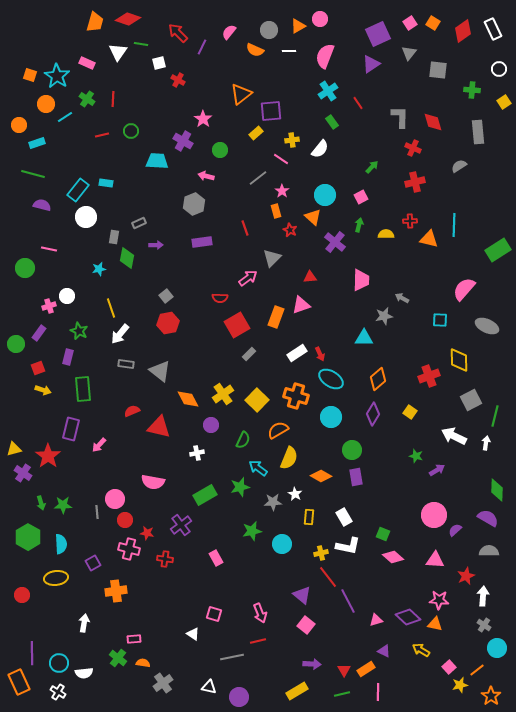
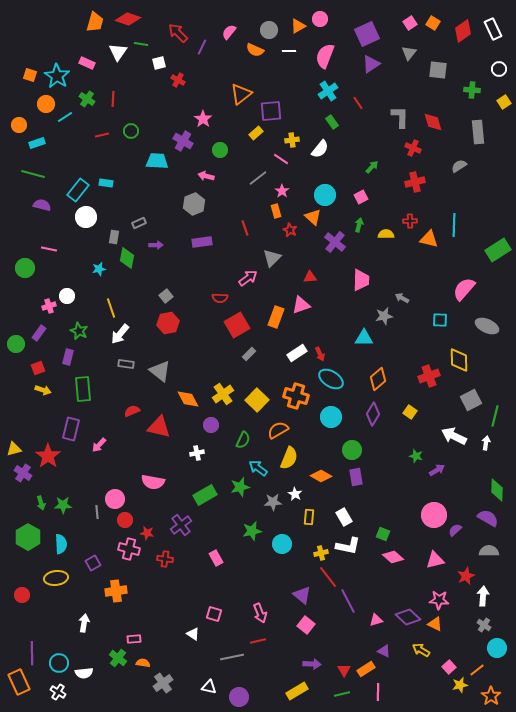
purple square at (378, 34): moved 11 px left
pink triangle at (435, 560): rotated 18 degrees counterclockwise
orange triangle at (435, 624): rotated 14 degrees clockwise
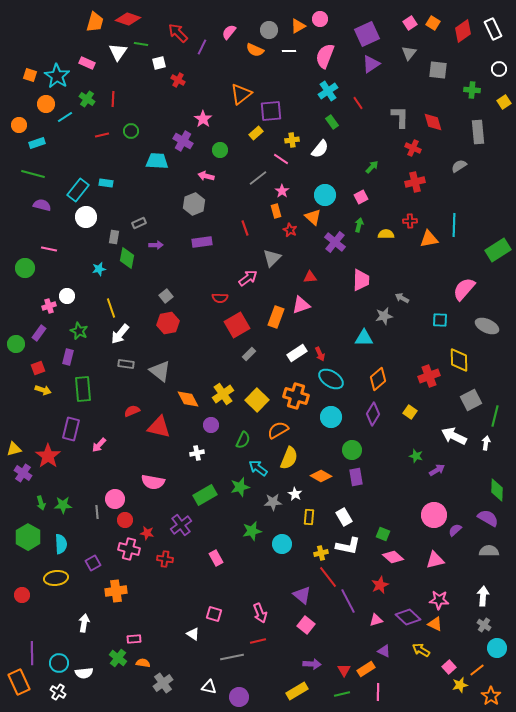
orange triangle at (429, 239): rotated 24 degrees counterclockwise
red star at (466, 576): moved 86 px left, 9 px down
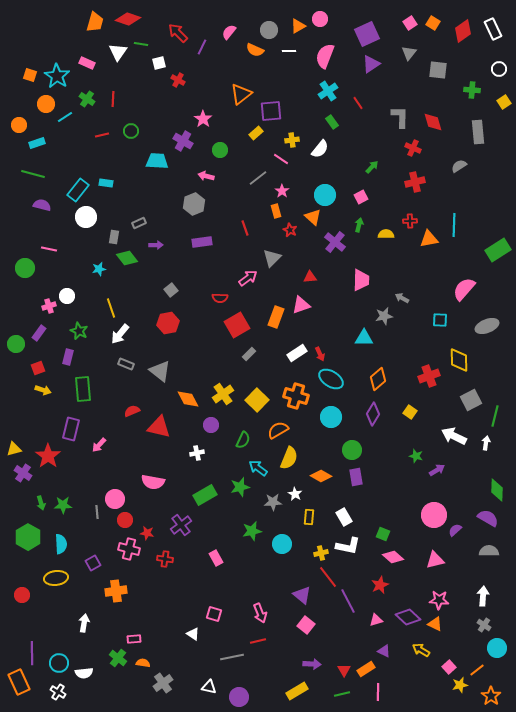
green diamond at (127, 258): rotated 50 degrees counterclockwise
gray square at (166, 296): moved 5 px right, 6 px up
gray ellipse at (487, 326): rotated 45 degrees counterclockwise
gray rectangle at (126, 364): rotated 14 degrees clockwise
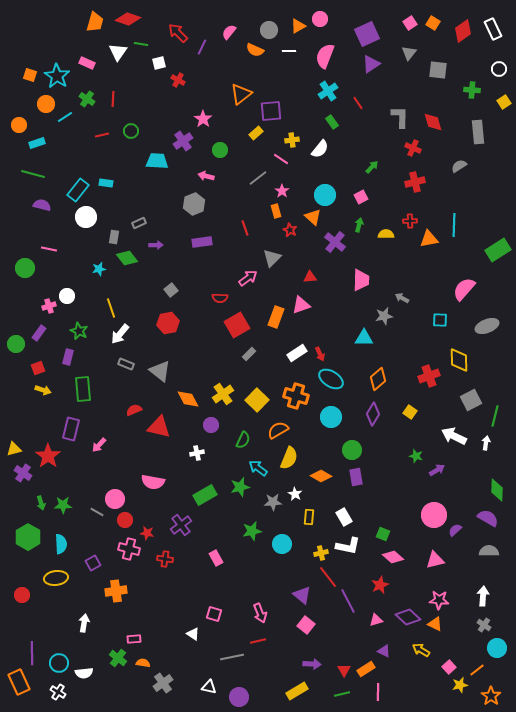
purple cross at (183, 141): rotated 24 degrees clockwise
red semicircle at (132, 411): moved 2 px right, 1 px up
gray line at (97, 512): rotated 56 degrees counterclockwise
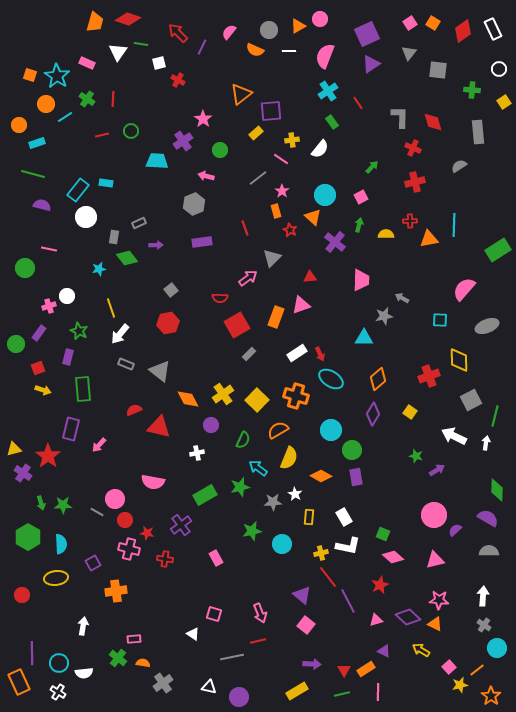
cyan circle at (331, 417): moved 13 px down
white arrow at (84, 623): moved 1 px left, 3 px down
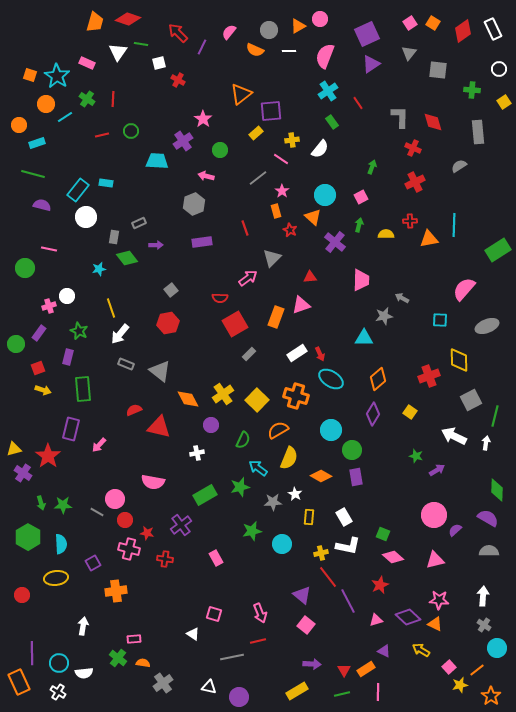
green arrow at (372, 167): rotated 24 degrees counterclockwise
red cross at (415, 182): rotated 12 degrees counterclockwise
red square at (237, 325): moved 2 px left, 1 px up
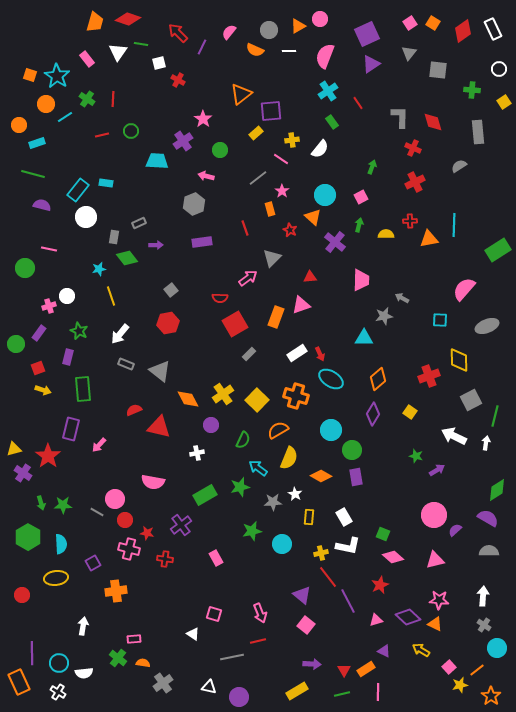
pink rectangle at (87, 63): moved 4 px up; rotated 28 degrees clockwise
orange rectangle at (276, 211): moved 6 px left, 2 px up
yellow line at (111, 308): moved 12 px up
green diamond at (497, 490): rotated 55 degrees clockwise
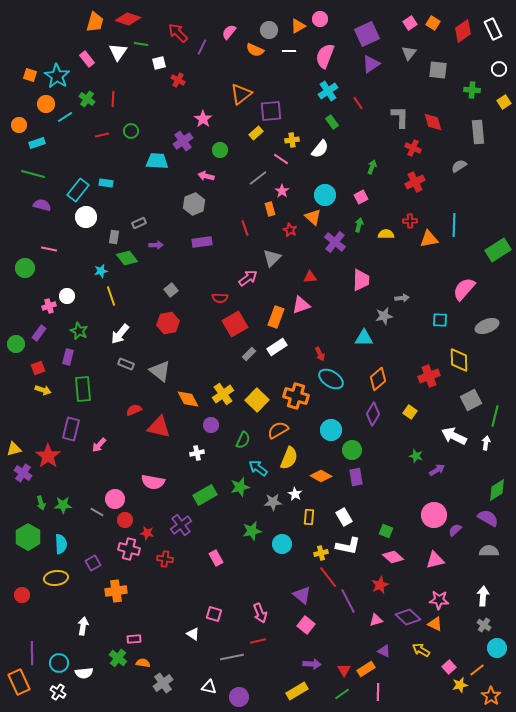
cyan star at (99, 269): moved 2 px right, 2 px down
gray arrow at (402, 298): rotated 144 degrees clockwise
white rectangle at (297, 353): moved 20 px left, 6 px up
green square at (383, 534): moved 3 px right, 3 px up
green line at (342, 694): rotated 21 degrees counterclockwise
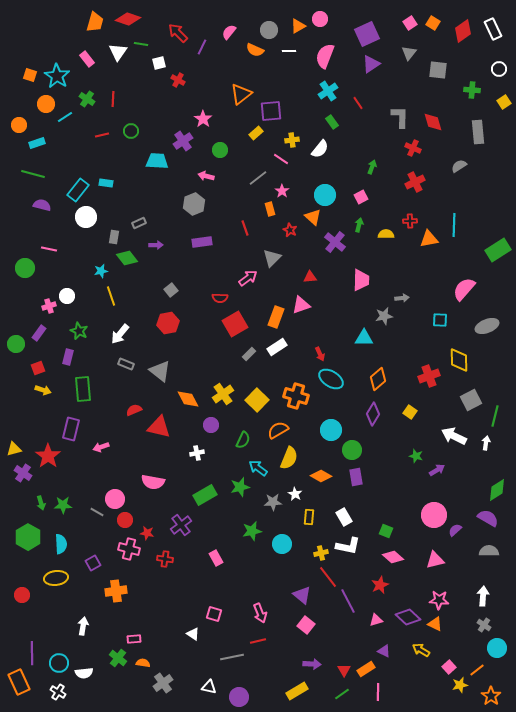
pink arrow at (99, 445): moved 2 px right, 2 px down; rotated 28 degrees clockwise
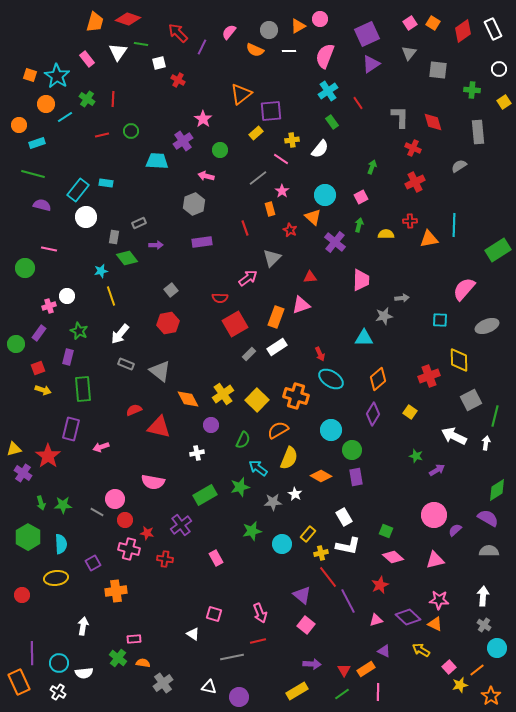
yellow rectangle at (309, 517): moved 1 px left, 17 px down; rotated 35 degrees clockwise
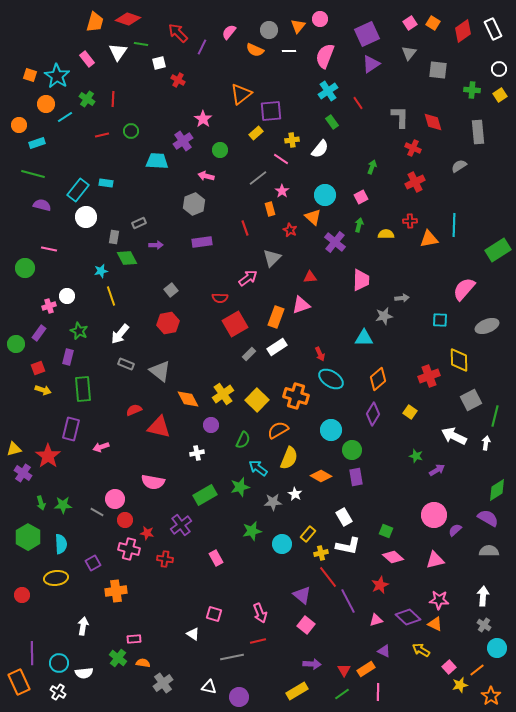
orange triangle at (298, 26): rotated 21 degrees counterclockwise
yellow square at (504, 102): moved 4 px left, 7 px up
green diamond at (127, 258): rotated 10 degrees clockwise
